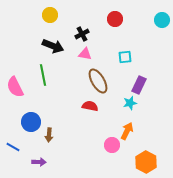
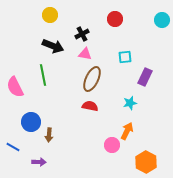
brown ellipse: moved 6 px left, 2 px up; rotated 55 degrees clockwise
purple rectangle: moved 6 px right, 8 px up
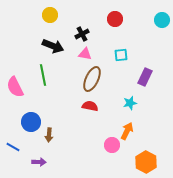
cyan square: moved 4 px left, 2 px up
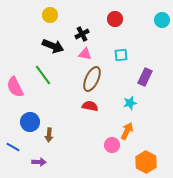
green line: rotated 25 degrees counterclockwise
blue circle: moved 1 px left
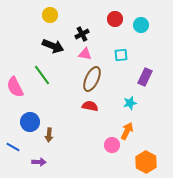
cyan circle: moved 21 px left, 5 px down
green line: moved 1 px left
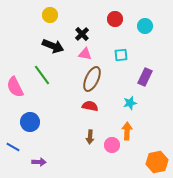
cyan circle: moved 4 px right, 1 px down
black cross: rotated 16 degrees counterclockwise
orange arrow: rotated 24 degrees counterclockwise
brown arrow: moved 41 px right, 2 px down
orange hexagon: moved 11 px right; rotated 20 degrees clockwise
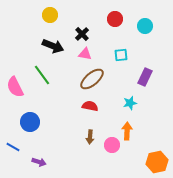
brown ellipse: rotated 25 degrees clockwise
purple arrow: rotated 16 degrees clockwise
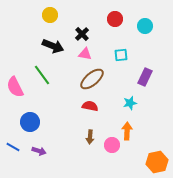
purple arrow: moved 11 px up
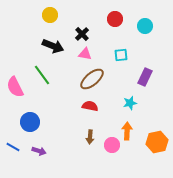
orange hexagon: moved 20 px up
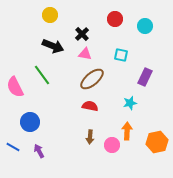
cyan square: rotated 16 degrees clockwise
purple arrow: rotated 136 degrees counterclockwise
